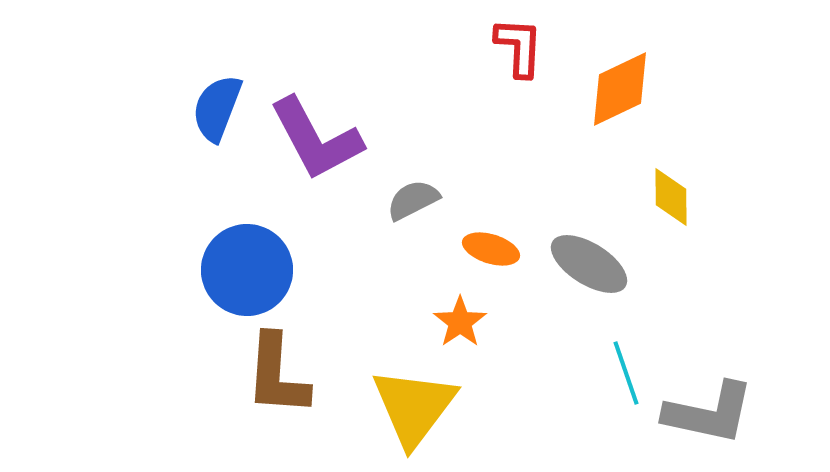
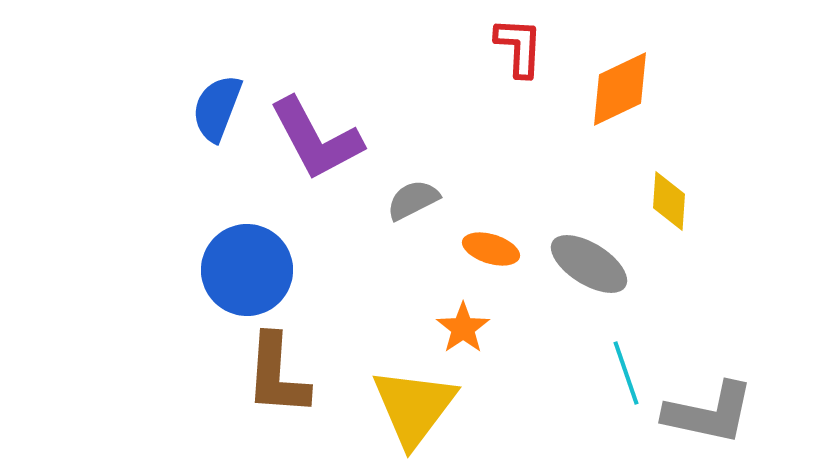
yellow diamond: moved 2 px left, 4 px down; rotated 4 degrees clockwise
orange star: moved 3 px right, 6 px down
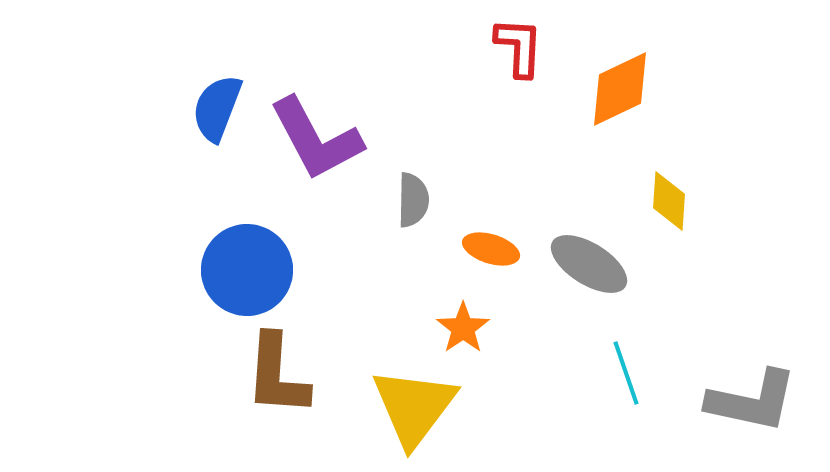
gray semicircle: rotated 118 degrees clockwise
gray L-shape: moved 43 px right, 12 px up
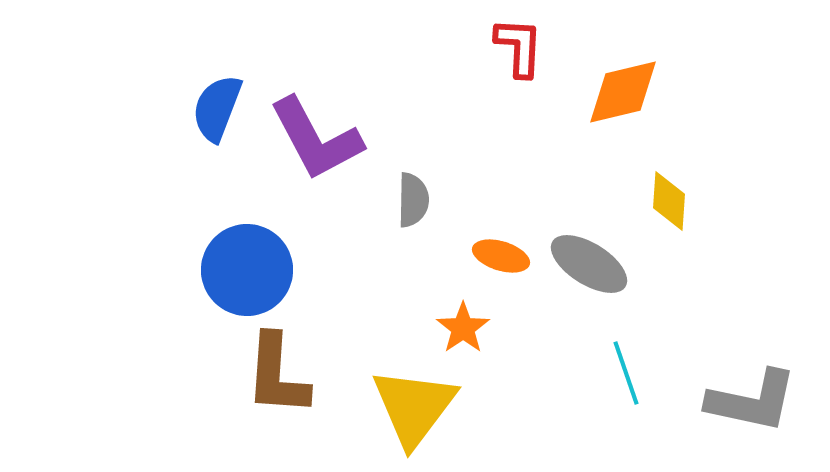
orange diamond: moved 3 px right, 3 px down; rotated 12 degrees clockwise
orange ellipse: moved 10 px right, 7 px down
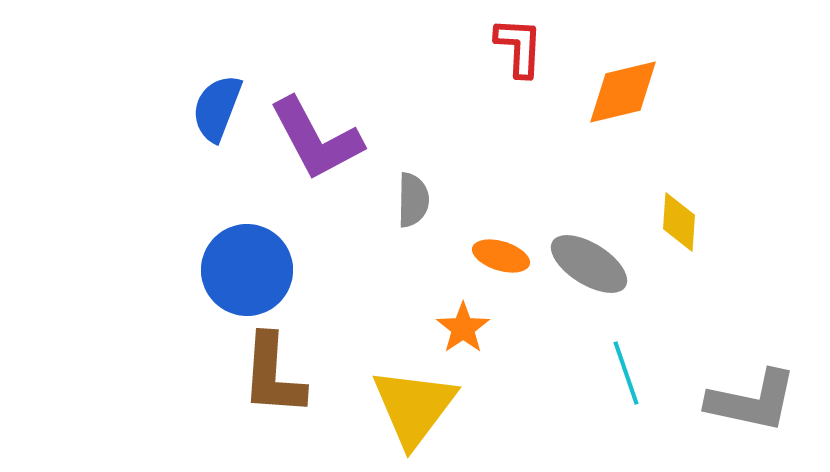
yellow diamond: moved 10 px right, 21 px down
brown L-shape: moved 4 px left
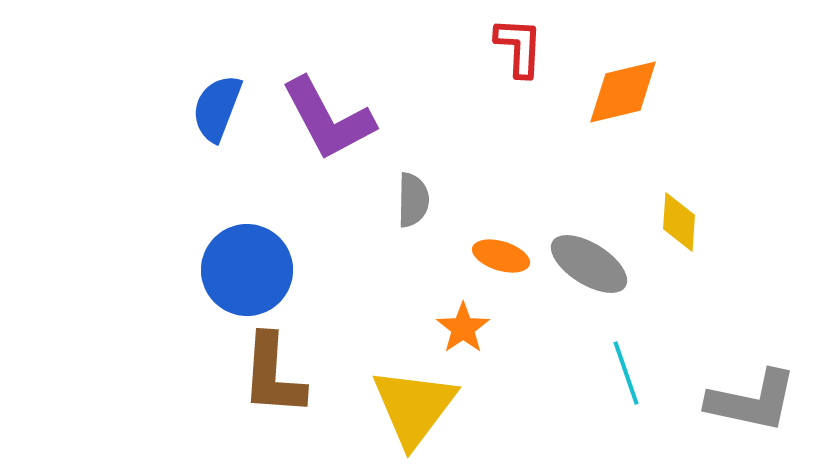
purple L-shape: moved 12 px right, 20 px up
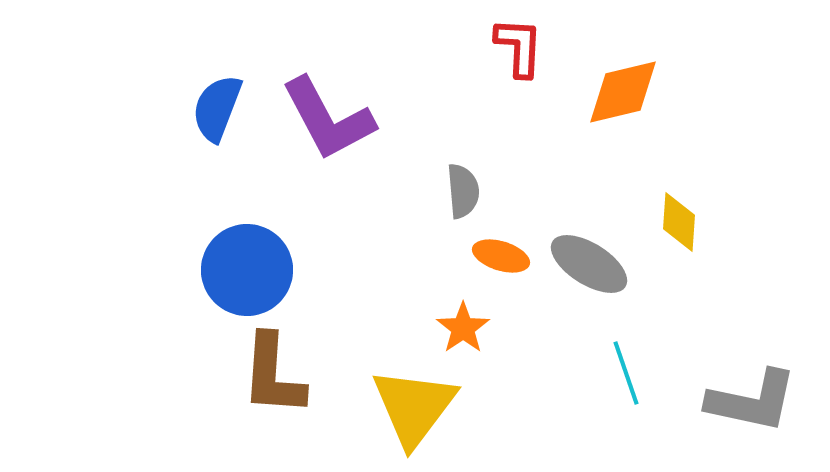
gray semicircle: moved 50 px right, 9 px up; rotated 6 degrees counterclockwise
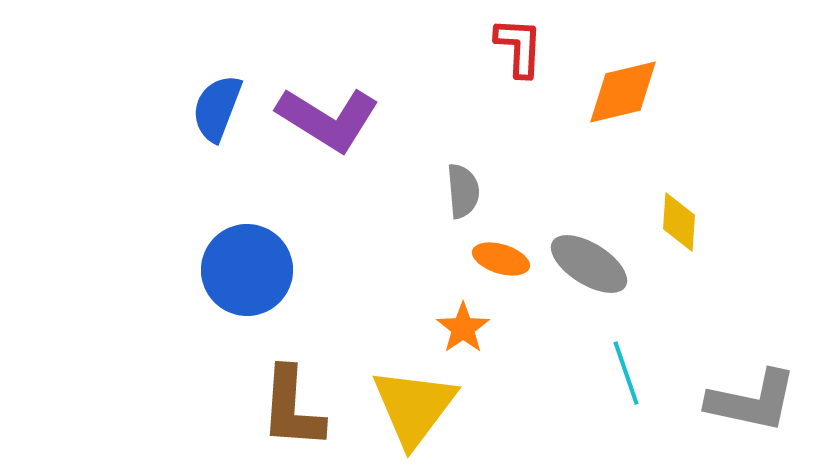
purple L-shape: rotated 30 degrees counterclockwise
orange ellipse: moved 3 px down
brown L-shape: moved 19 px right, 33 px down
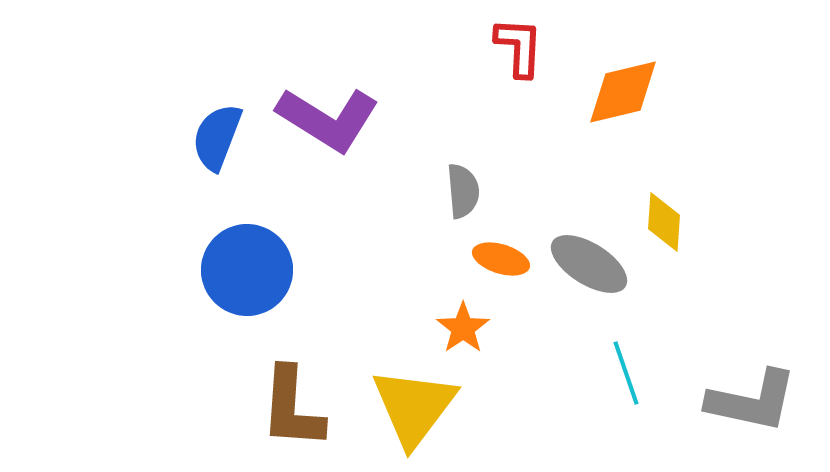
blue semicircle: moved 29 px down
yellow diamond: moved 15 px left
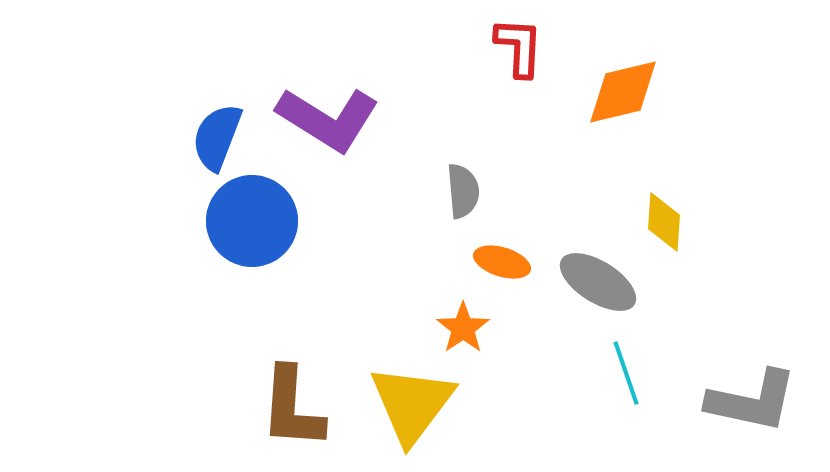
orange ellipse: moved 1 px right, 3 px down
gray ellipse: moved 9 px right, 18 px down
blue circle: moved 5 px right, 49 px up
yellow triangle: moved 2 px left, 3 px up
